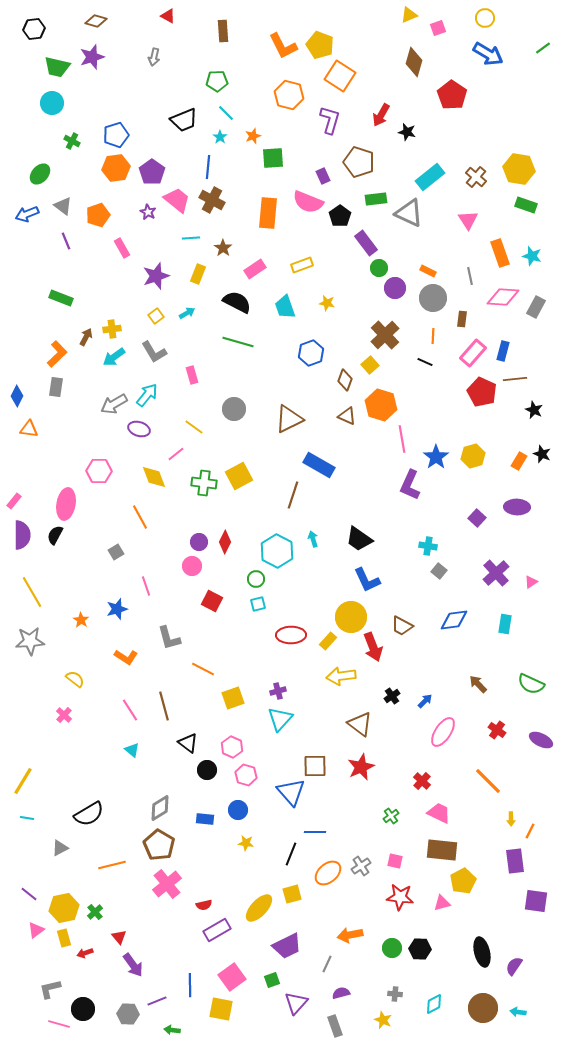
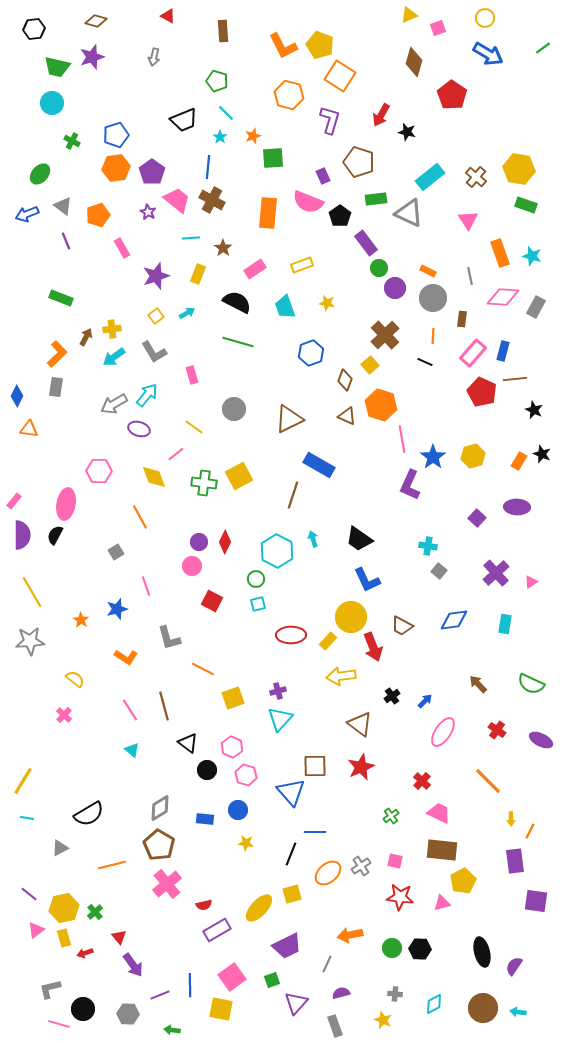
green pentagon at (217, 81): rotated 20 degrees clockwise
blue star at (436, 457): moved 3 px left
purple line at (157, 1001): moved 3 px right, 6 px up
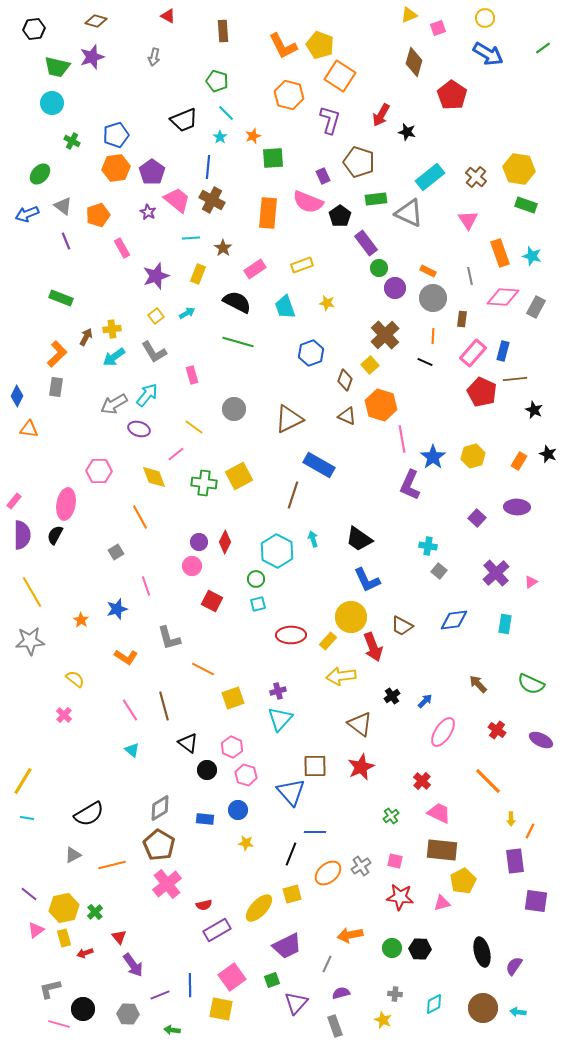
black star at (542, 454): moved 6 px right
gray triangle at (60, 848): moved 13 px right, 7 px down
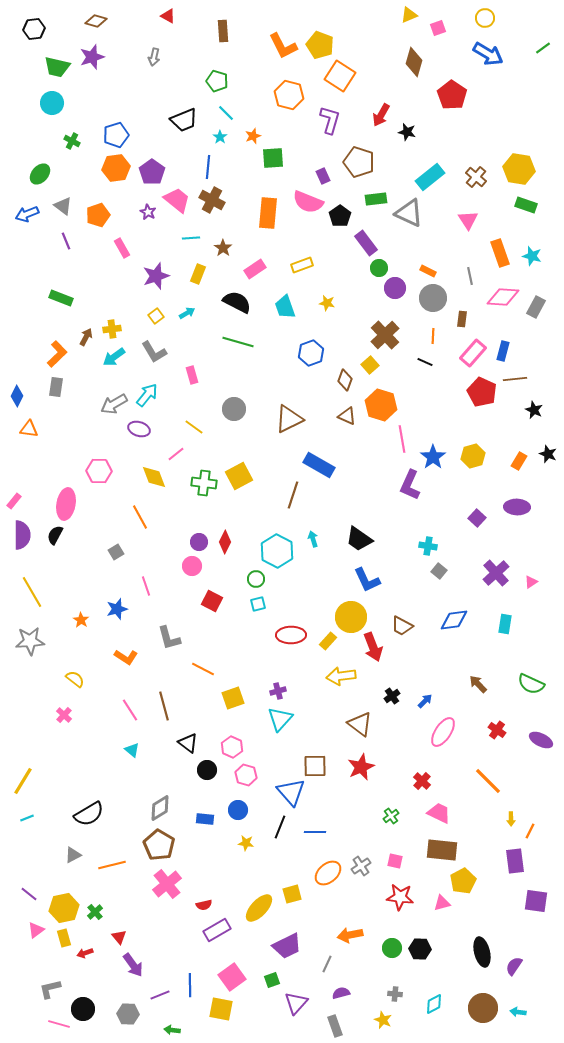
cyan line at (27, 818): rotated 32 degrees counterclockwise
black line at (291, 854): moved 11 px left, 27 px up
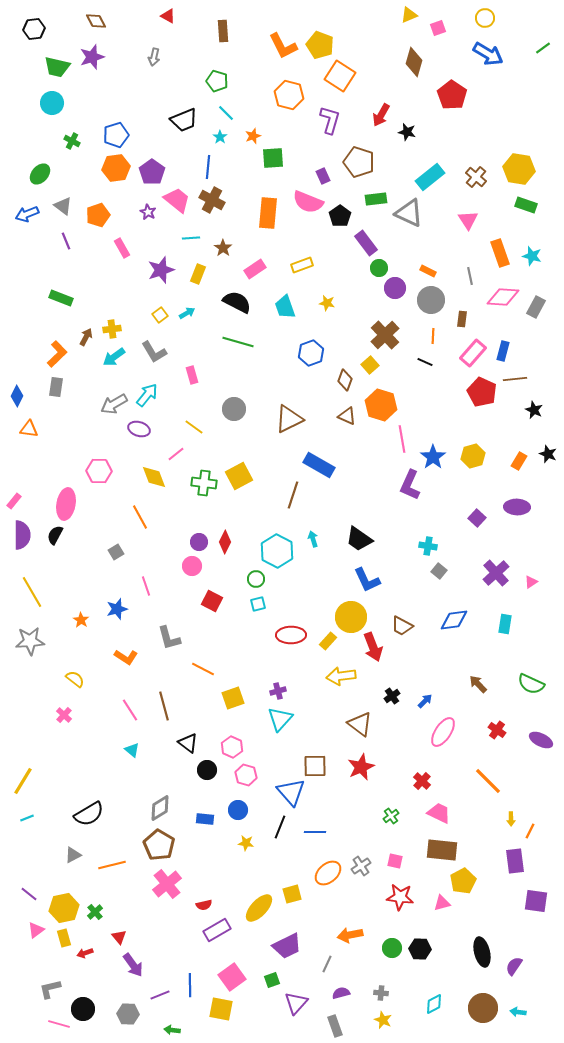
brown diamond at (96, 21): rotated 45 degrees clockwise
purple star at (156, 276): moved 5 px right, 6 px up
gray circle at (433, 298): moved 2 px left, 2 px down
yellow square at (156, 316): moved 4 px right, 1 px up
gray cross at (395, 994): moved 14 px left, 1 px up
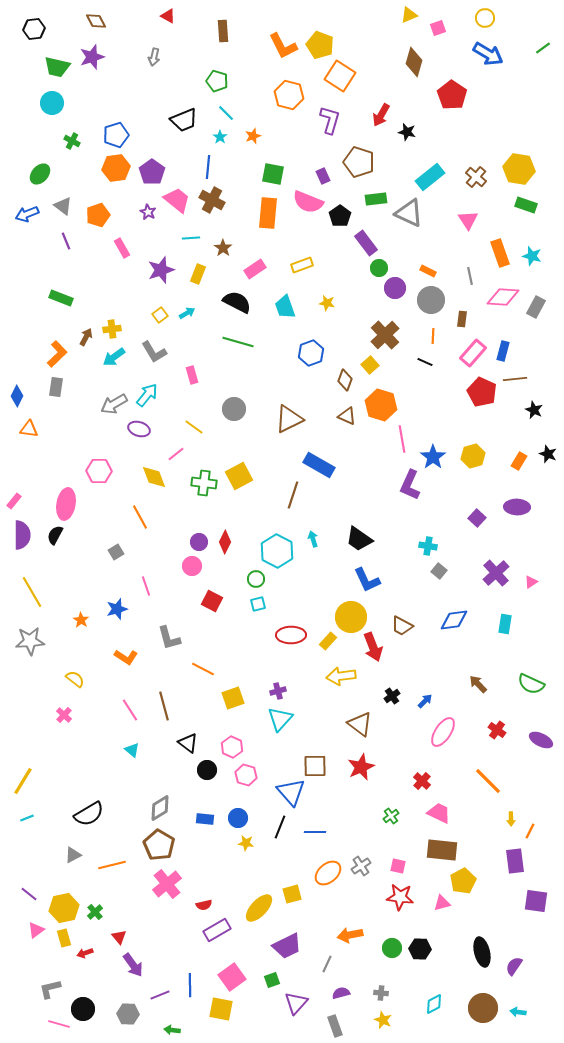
green square at (273, 158): moved 16 px down; rotated 15 degrees clockwise
blue circle at (238, 810): moved 8 px down
pink square at (395, 861): moved 3 px right, 5 px down
